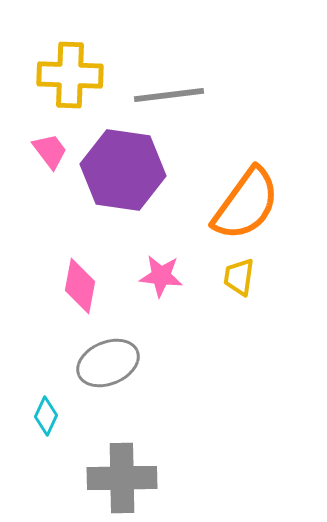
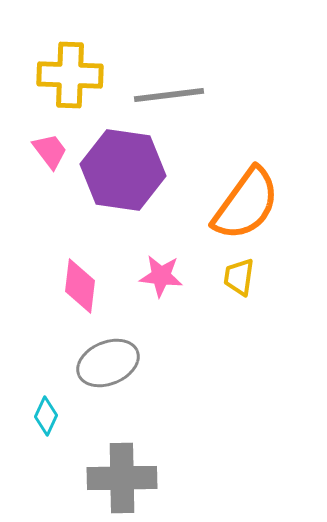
pink diamond: rotated 4 degrees counterclockwise
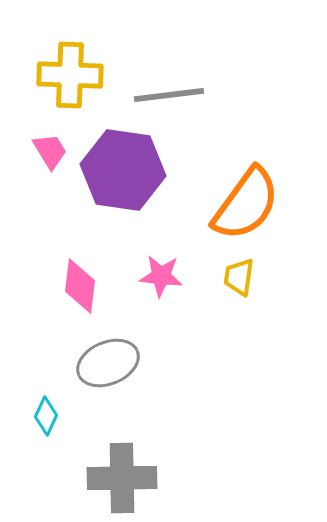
pink trapezoid: rotated 6 degrees clockwise
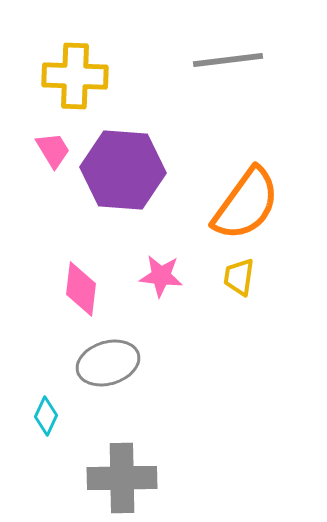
yellow cross: moved 5 px right, 1 px down
gray line: moved 59 px right, 35 px up
pink trapezoid: moved 3 px right, 1 px up
purple hexagon: rotated 4 degrees counterclockwise
pink diamond: moved 1 px right, 3 px down
gray ellipse: rotated 6 degrees clockwise
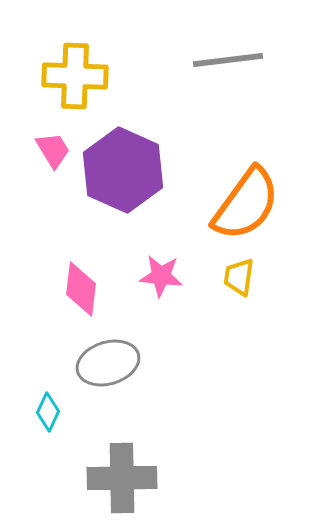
purple hexagon: rotated 20 degrees clockwise
cyan diamond: moved 2 px right, 4 px up
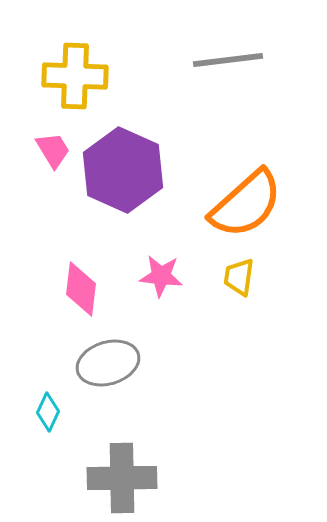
orange semicircle: rotated 12 degrees clockwise
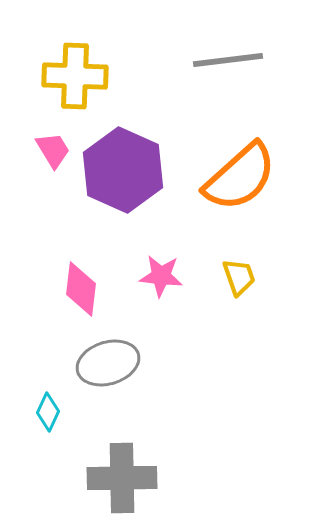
orange semicircle: moved 6 px left, 27 px up
yellow trapezoid: rotated 153 degrees clockwise
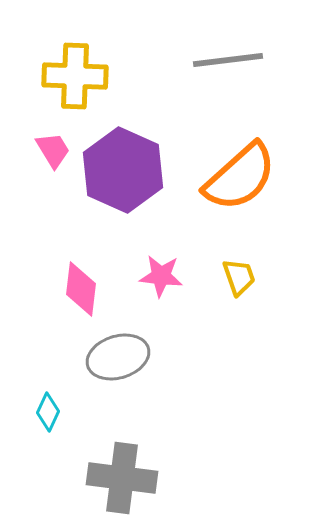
gray ellipse: moved 10 px right, 6 px up
gray cross: rotated 8 degrees clockwise
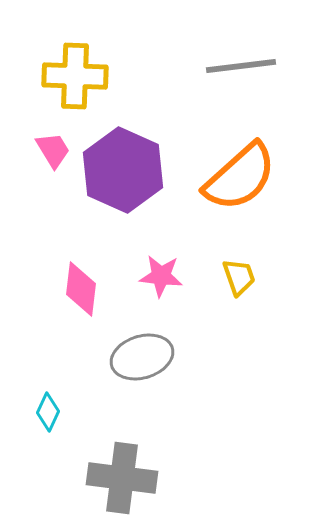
gray line: moved 13 px right, 6 px down
gray ellipse: moved 24 px right
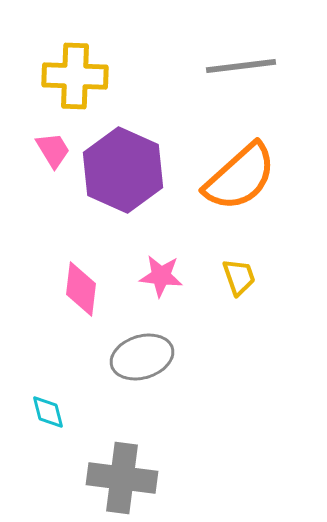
cyan diamond: rotated 39 degrees counterclockwise
